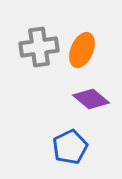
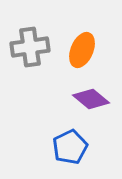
gray cross: moved 9 px left
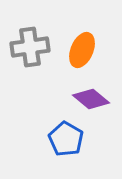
blue pentagon: moved 4 px left, 8 px up; rotated 16 degrees counterclockwise
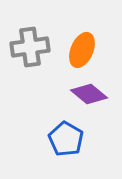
purple diamond: moved 2 px left, 5 px up
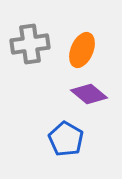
gray cross: moved 3 px up
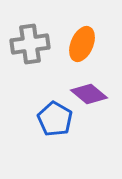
orange ellipse: moved 6 px up
blue pentagon: moved 11 px left, 20 px up
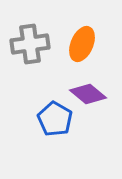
purple diamond: moved 1 px left
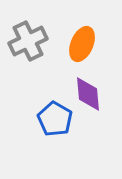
gray cross: moved 2 px left, 3 px up; rotated 18 degrees counterclockwise
purple diamond: rotated 45 degrees clockwise
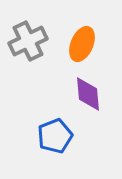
blue pentagon: moved 17 px down; rotated 20 degrees clockwise
